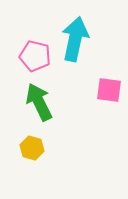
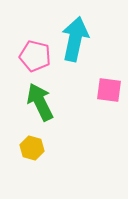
green arrow: moved 1 px right
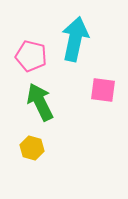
pink pentagon: moved 4 px left
pink square: moved 6 px left
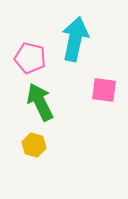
pink pentagon: moved 1 px left, 2 px down
pink square: moved 1 px right
yellow hexagon: moved 2 px right, 3 px up
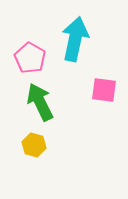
pink pentagon: rotated 16 degrees clockwise
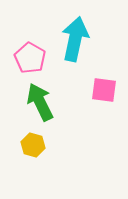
yellow hexagon: moved 1 px left
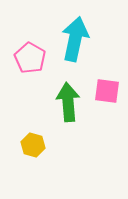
pink square: moved 3 px right, 1 px down
green arrow: moved 28 px right; rotated 21 degrees clockwise
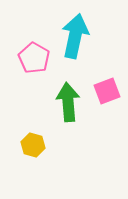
cyan arrow: moved 3 px up
pink pentagon: moved 4 px right
pink square: rotated 28 degrees counterclockwise
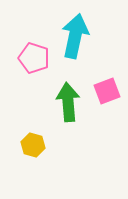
pink pentagon: rotated 12 degrees counterclockwise
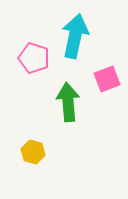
pink square: moved 12 px up
yellow hexagon: moved 7 px down
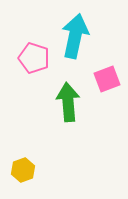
yellow hexagon: moved 10 px left, 18 px down; rotated 25 degrees clockwise
